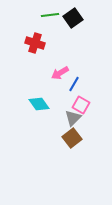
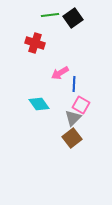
blue line: rotated 28 degrees counterclockwise
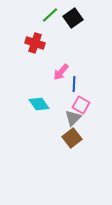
green line: rotated 36 degrees counterclockwise
pink arrow: moved 1 px right, 1 px up; rotated 18 degrees counterclockwise
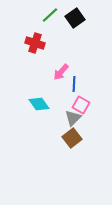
black square: moved 2 px right
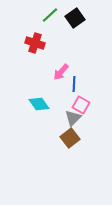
brown square: moved 2 px left
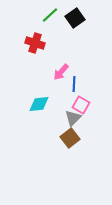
cyan diamond: rotated 60 degrees counterclockwise
